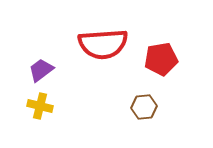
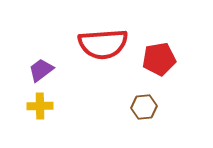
red pentagon: moved 2 px left
yellow cross: rotated 15 degrees counterclockwise
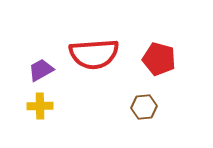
red semicircle: moved 9 px left, 10 px down
red pentagon: rotated 24 degrees clockwise
purple trapezoid: rotated 8 degrees clockwise
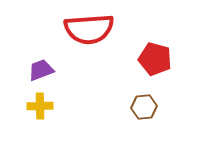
red semicircle: moved 5 px left, 25 px up
red pentagon: moved 4 px left
purple trapezoid: rotated 8 degrees clockwise
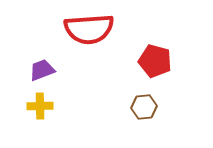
red pentagon: moved 2 px down
purple trapezoid: moved 1 px right
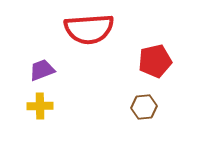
red pentagon: rotated 28 degrees counterclockwise
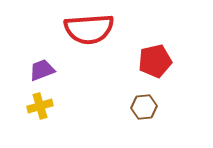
yellow cross: rotated 15 degrees counterclockwise
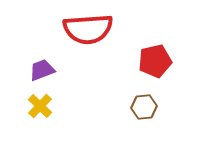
red semicircle: moved 1 px left
yellow cross: rotated 30 degrees counterclockwise
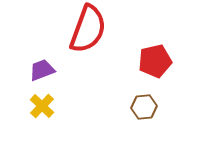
red semicircle: rotated 66 degrees counterclockwise
yellow cross: moved 2 px right
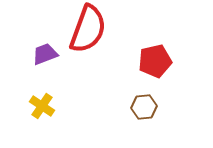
purple trapezoid: moved 3 px right, 16 px up
yellow cross: rotated 10 degrees counterclockwise
